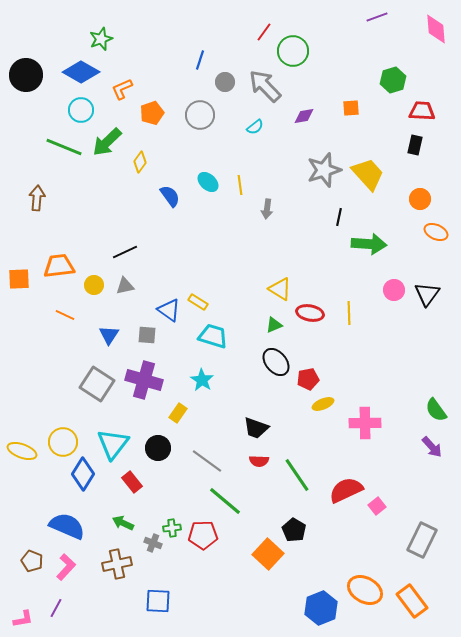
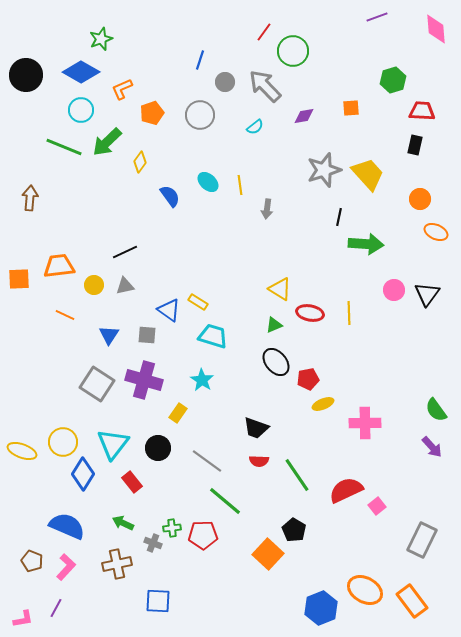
brown arrow at (37, 198): moved 7 px left
green arrow at (369, 244): moved 3 px left
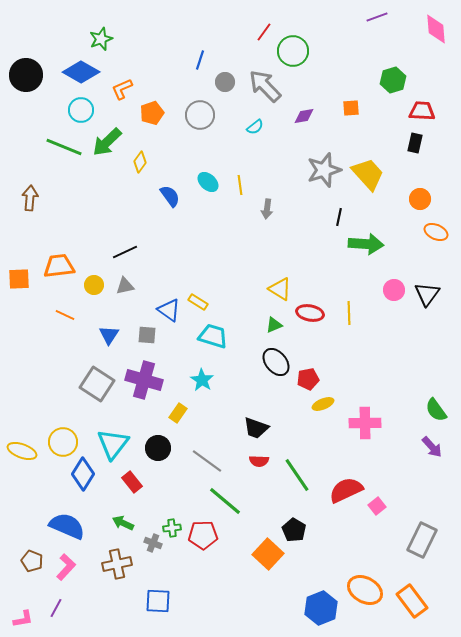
black rectangle at (415, 145): moved 2 px up
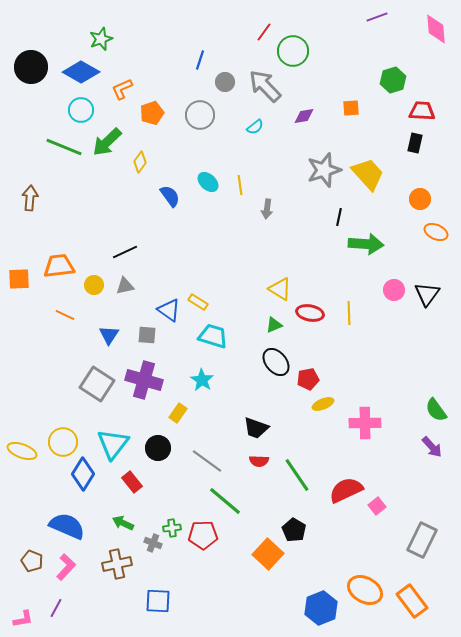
black circle at (26, 75): moved 5 px right, 8 px up
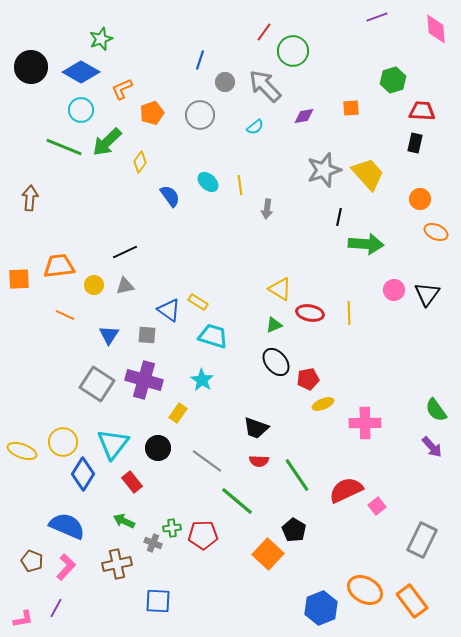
green line at (225, 501): moved 12 px right
green arrow at (123, 523): moved 1 px right, 2 px up
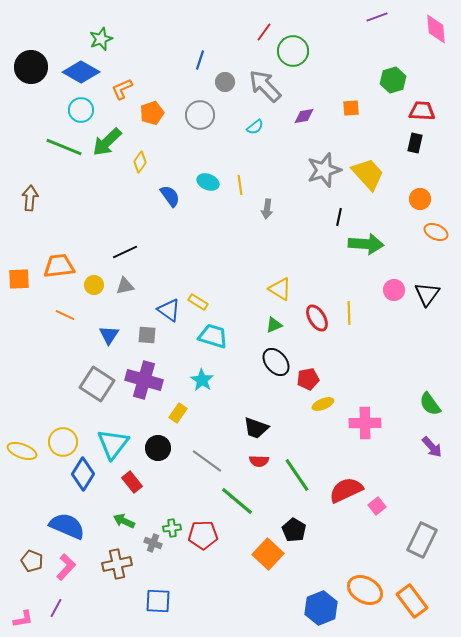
cyan ellipse at (208, 182): rotated 20 degrees counterclockwise
red ellipse at (310, 313): moved 7 px right, 5 px down; rotated 48 degrees clockwise
green semicircle at (436, 410): moved 6 px left, 6 px up
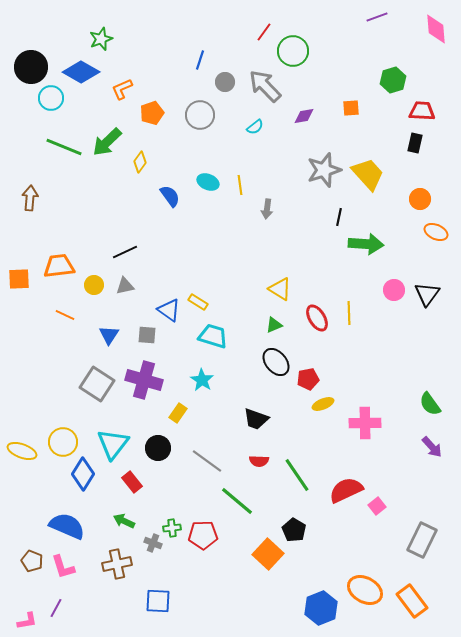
cyan circle at (81, 110): moved 30 px left, 12 px up
black trapezoid at (256, 428): moved 9 px up
pink L-shape at (66, 567): moved 3 px left; rotated 120 degrees clockwise
pink L-shape at (23, 619): moved 4 px right, 2 px down
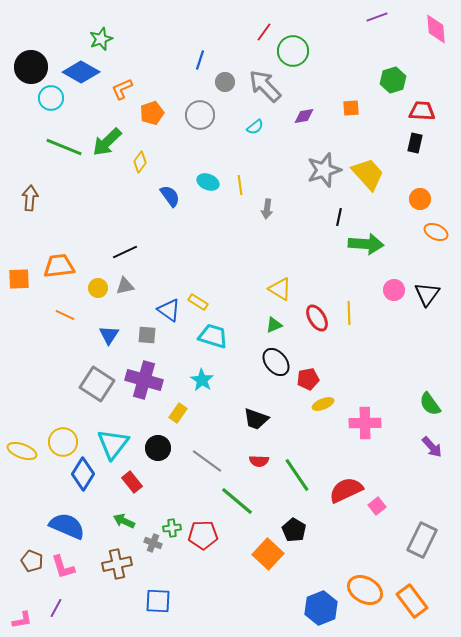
yellow circle at (94, 285): moved 4 px right, 3 px down
pink L-shape at (27, 621): moved 5 px left, 1 px up
